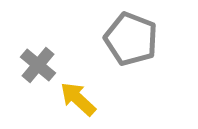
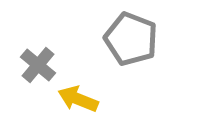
yellow arrow: rotated 21 degrees counterclockwise
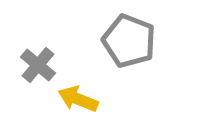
gray pentagon: moved 2 px left, 2 px down
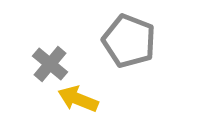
gray cross: moved 12 px right, 1 px up
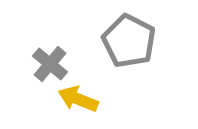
gray pentagon: rotated 6 degrees clockwise
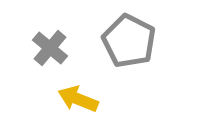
gray cross: moved 16 px up
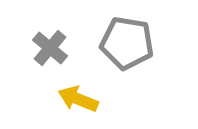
gray pentagon: moved 2 px left, 2 px down; rotated 18 degrees counterclockwise
